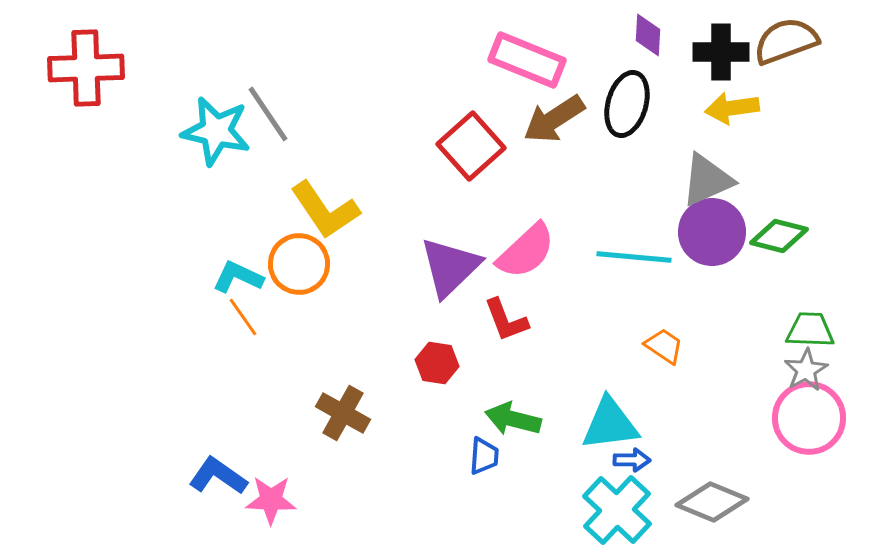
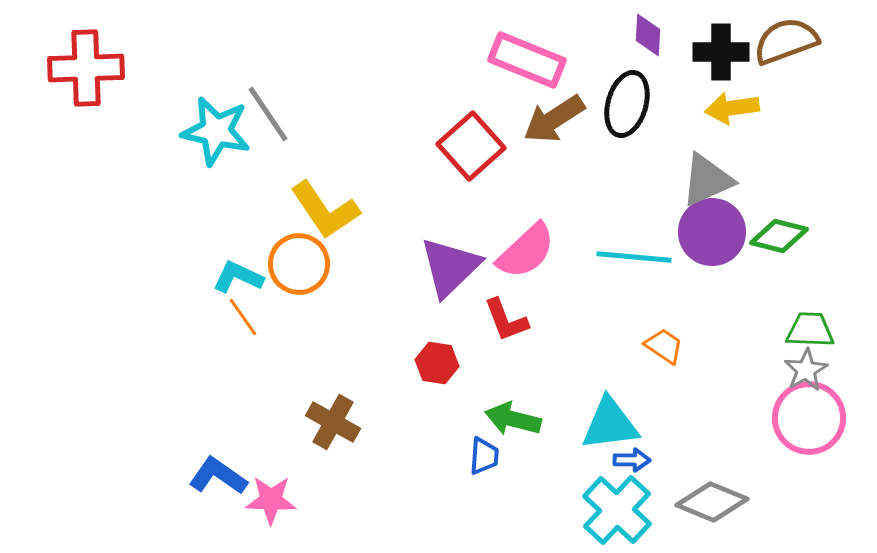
brown cross: moved 10 px left, 9 px down
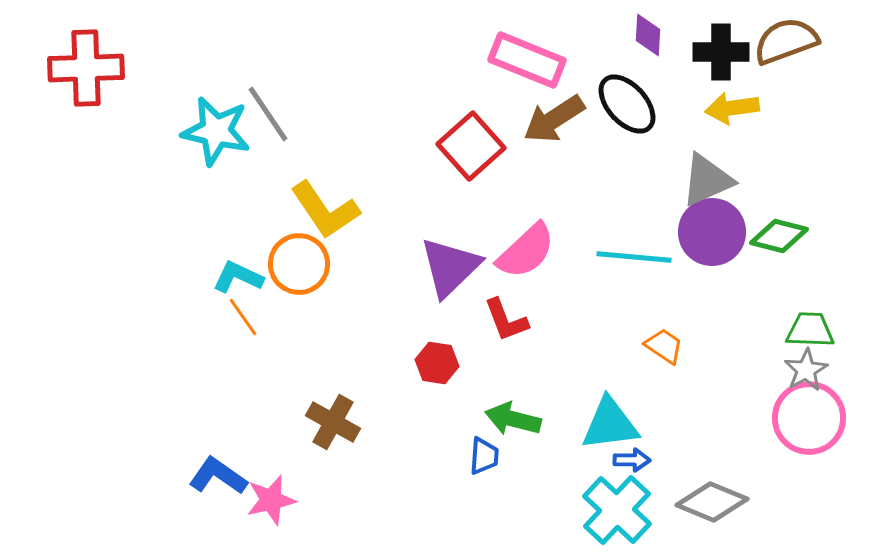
black ellipse: rotated 58 degrees counterclockwise
pink star: rotated 15 degrees counterclockwise
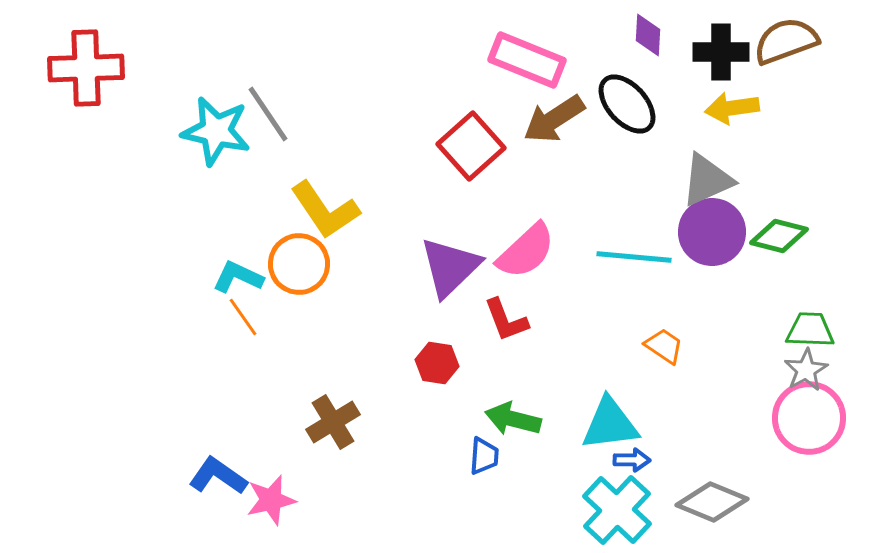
brown cross: rotated 30 degrees clockwise
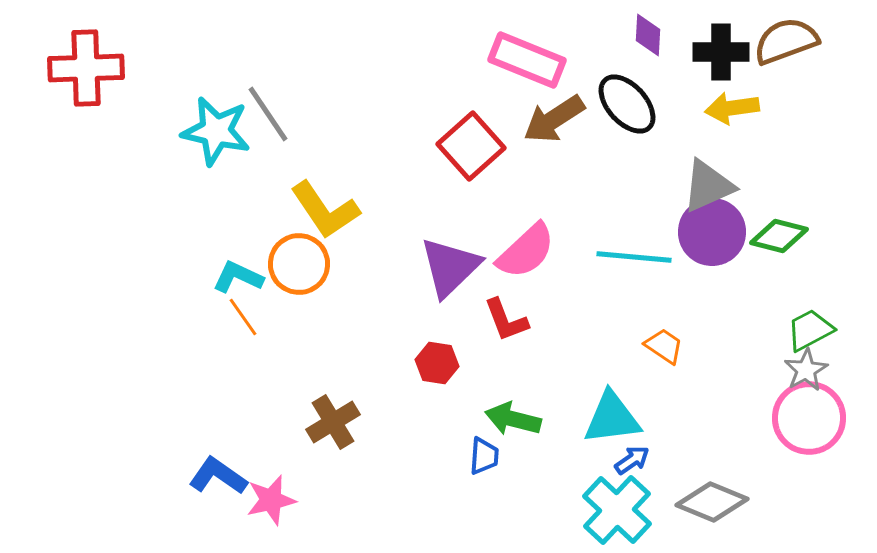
gray triangle: moved 1 px right, 6 px down
green trapezoid: rotated 30 degrees counterclockwise
cyan triangle: moved 2 px right, 6 px up
blue arrow: rotated 36 degrees counterclockwise
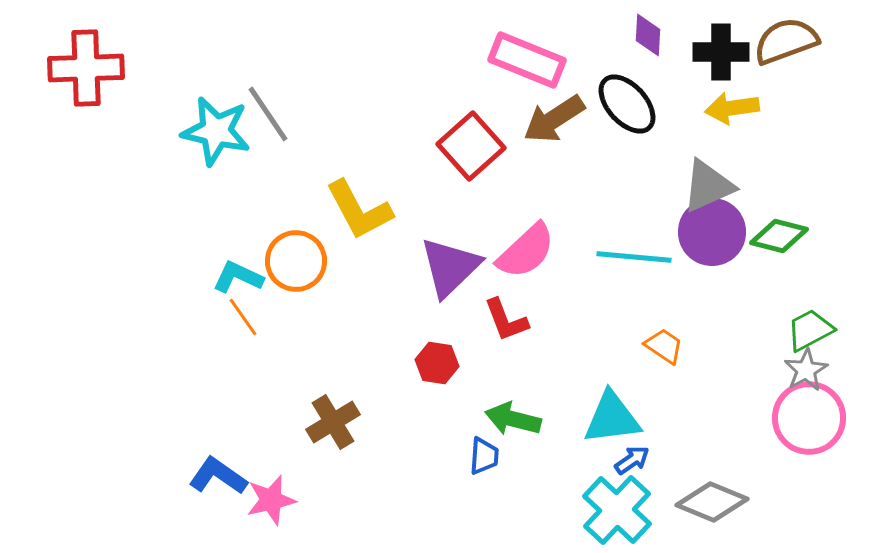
yellow L-shape: moved 34 px right; rotated 6 degrees clockwise
orange circle: moved 3 px left, 3 px up
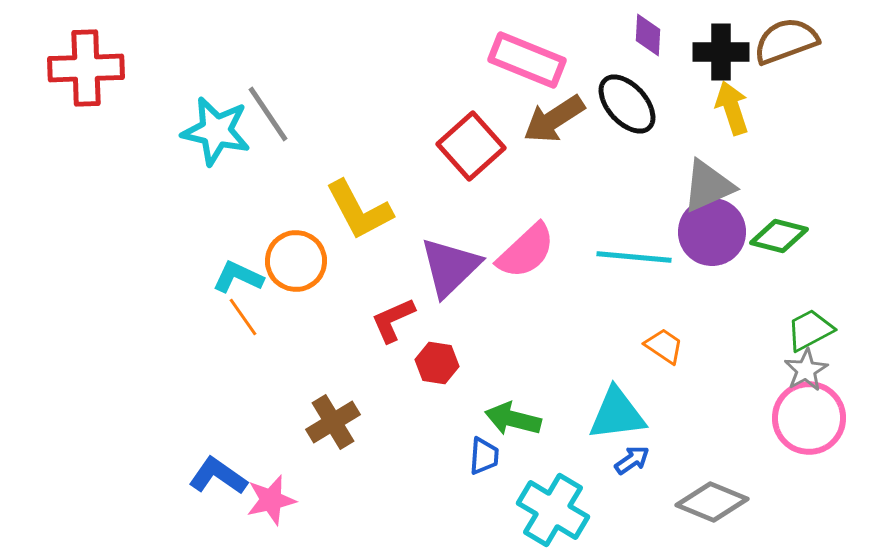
yellow arrow: rotated 80 degrees clockwise
red L-shape: moved 113 px left; rotated 87 degrees clockwise
cyan triangle: moved 5 px right, 4 px up
cyan cross: moved 64 px left; rotated 12 degrees counterclockwise
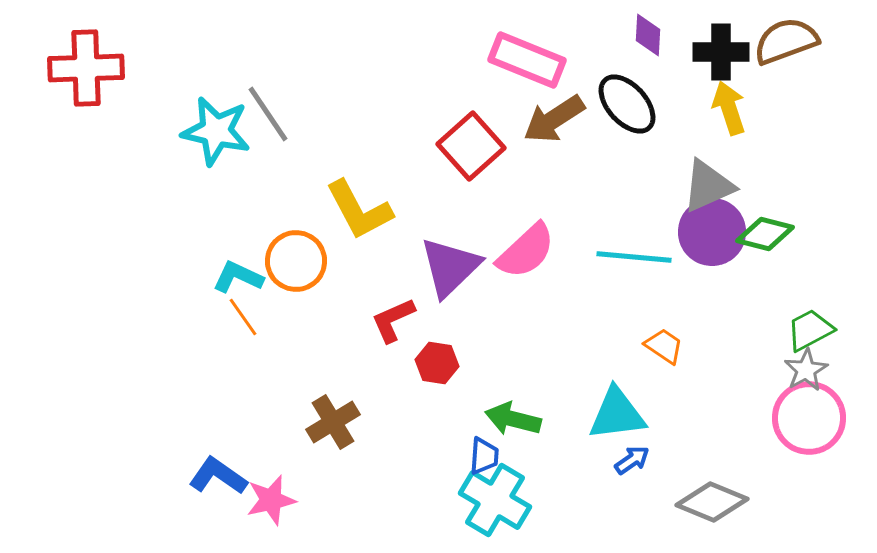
yellow arrow: moved 3 px left
green diamond: moved 14 px left, 2 px up
cyan cross: moved 58 px left, 10 px up
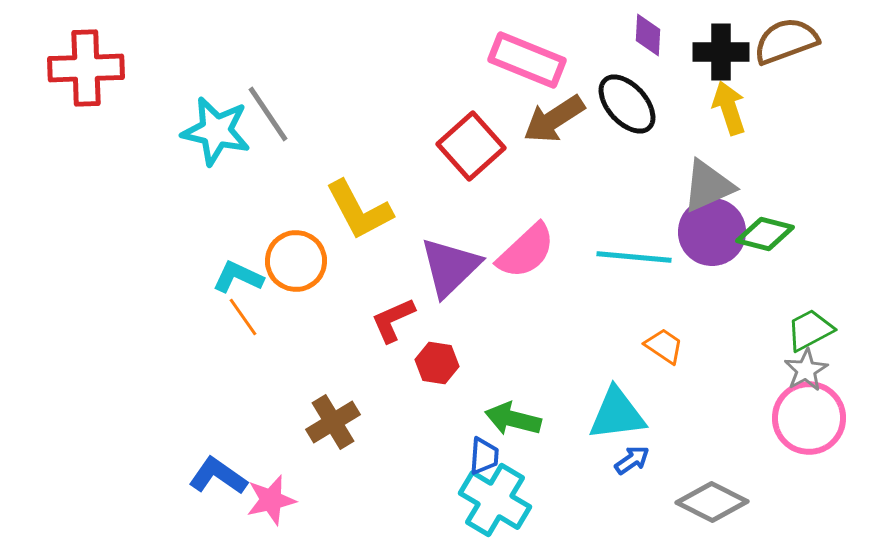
gray diamond: rotated 4 degrees clockwise
